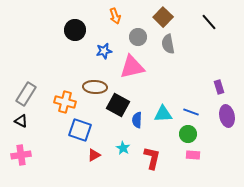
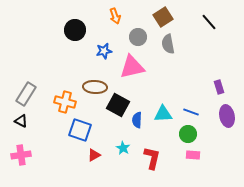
brown square: rotated 12 degrees clockwise
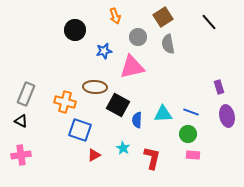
gray rectangle: rotated 10 degrees counterclockwise
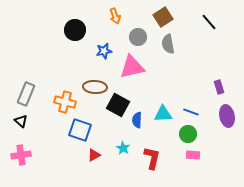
black triangle: rotated 16 degrees clockwise
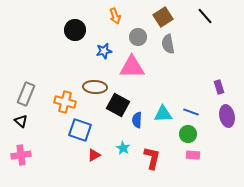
black line: moved 4 px left, 6 px up
pink triangle: rotated 12 degrees clockwise
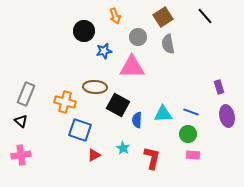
black circle: moved 9 px right, 1 px down
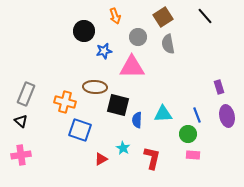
black square: rotated 15 degrees counterclockwise
blue line: moved 6 px right, 3 px down; rotated 49 degrees clockwise
red triangle: moved 7 px right, 4 px down
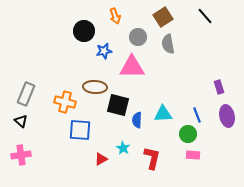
blue square: rotated 15 degrees counterclockwise
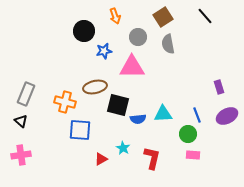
brown ellipse: rotated 15 degrees counterclockwise
purple ellipse: rotated 75 degrees clockwise
blue semicircle: moved 1 px right, 1 px up; rotated 98 degrees counterclockwise
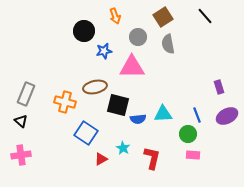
blue square: moved 6 px right, 3 px down; rotated 30 degrees clockwise
